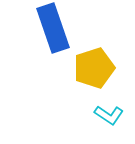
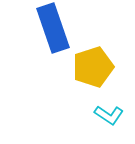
yellow pentagon: moved 1 px left, 1 px up
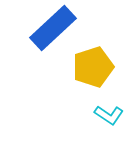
blue rectangle: rotated 66 degrees clockwise
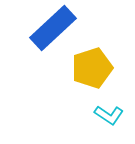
yellow pentagon: moved 1 px left, 1 px down
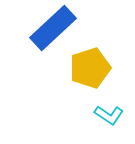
yellow pentagon: moved 2 px left
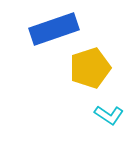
blue rectangle: moved 1 px right, 1 px down; rotated 24 degrees clockwise
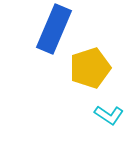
blue rectangle: rotated 48 degrees counterclockwise
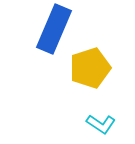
cyan L-shape: moved 8 px left, 9 px down
